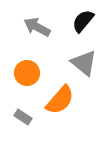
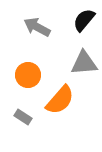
black semicircle: moved 1 px right, 1 px up
gray triangle: rotated 44 degrees counterclockwise
orange circle: moved 1 px right, 2 px down
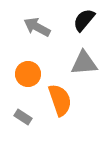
orange circle: moved 1 px up
orange semicircle: rotated 60 degrees counterclockwise
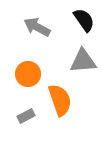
black semicircle: rotated 105 degrees clockwise
gray triangle: moved 1 px left, 2 px up
gray rectangle: moved 3 px right, 1 px up; rotated 60 degrees counterclockwise
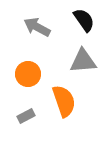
orange semicircle: moved 4 px right, 1 px down
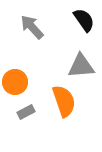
gray arrow: moved 5 px left; rotated 20 degrees clockwise
gray triangle: moved 2 px left, 5 px down
orange circle: moved 13 px left, 8 px down
gray rectangle: moved 4 px up
